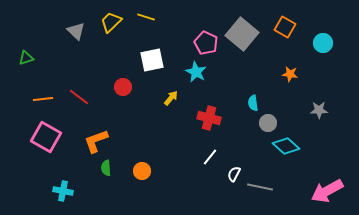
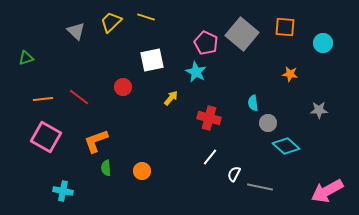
orange square: rotated 25 degrees counterclockwise
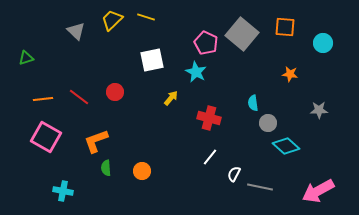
yellow trapezoid: moved 1 px right, 2 px up
red circle: moved 8 px left, 5 px down
pink arrow: moved 9 px left
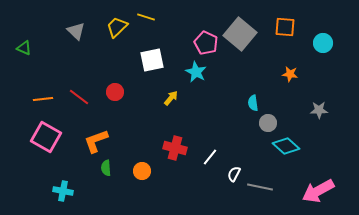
yellow trapezoid: moved 5 px right, 7 px down
gray square: moved 2 px left
green triangle: moved 2 px left, 10 px up; rotated 42 degrees clockwise
red cross: moved 34 px left, 30 px down
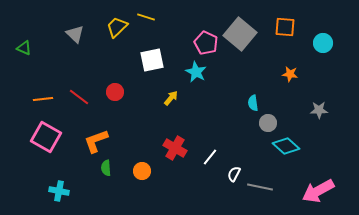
gray triangle: moved 1 px left, 3 px down
red cross: rotated 15 degrees clockwise
cyan cross: moved 4 px left
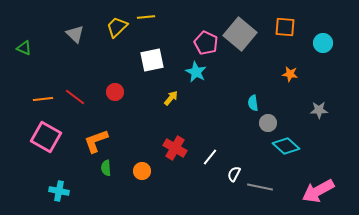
yellow line: rotated 24 degrees counterclockwise
red line: moved 4 px left
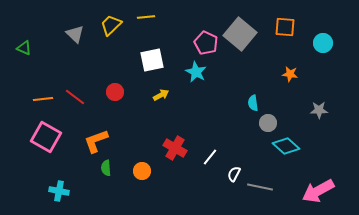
yellow trapezoid: moved 6 px left, 2 px up
yellow arrow: moved 10 px left, 3 px up; rotated 21 degrees clockwise
